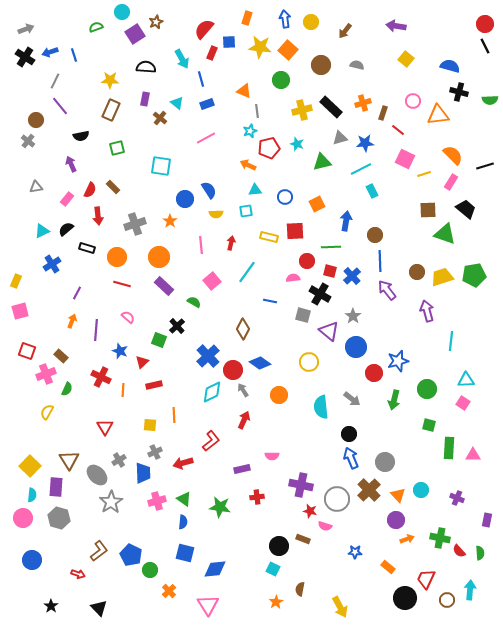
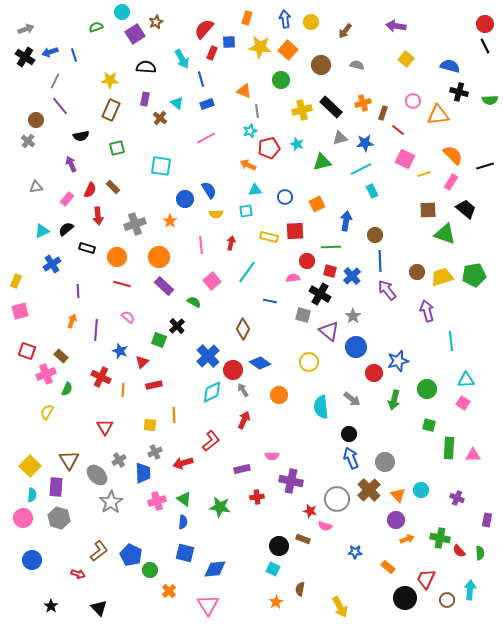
purple line at (77, 293): moved 1 px right, 2 px up; rotated 32 degrees counterclockwise
cyan line at (451, 341): rotated 12 degrees counterclockwise
purple cross at (301, 485): moved 10 px left, 4 px up
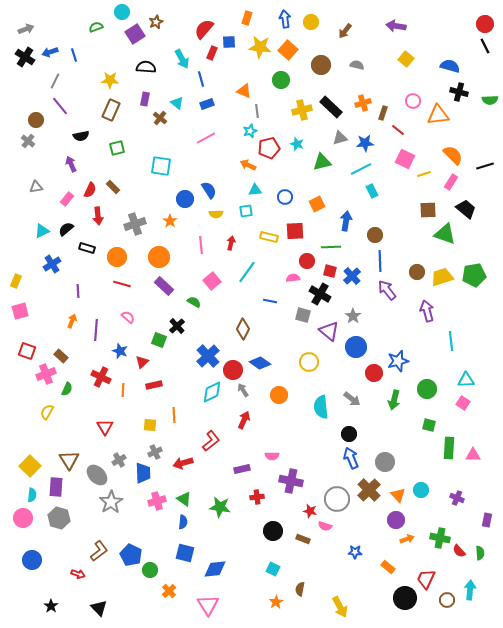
black circle at (279, 546): moved 6 px left, 15 px up
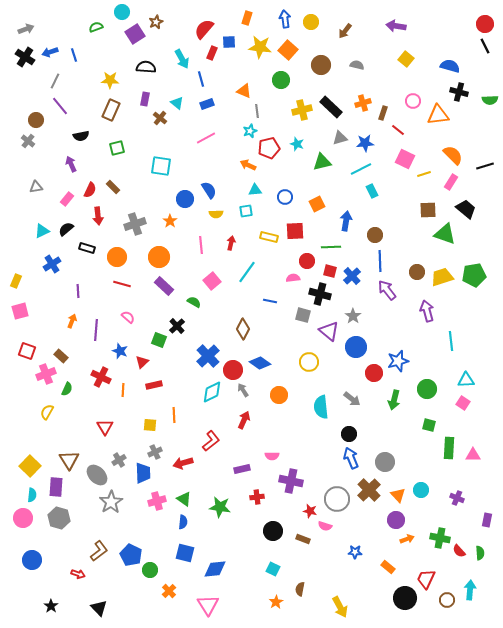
black cross at (320, 294): rotated 15 degrees counterclockwise
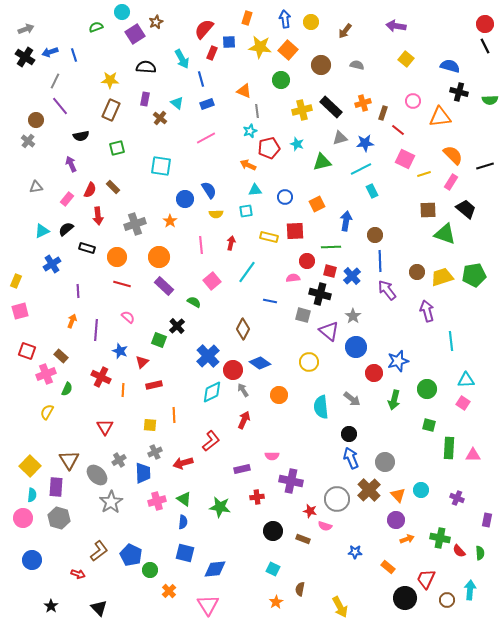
orange triangle at (438, 115): moved 2 px right, 2 px down
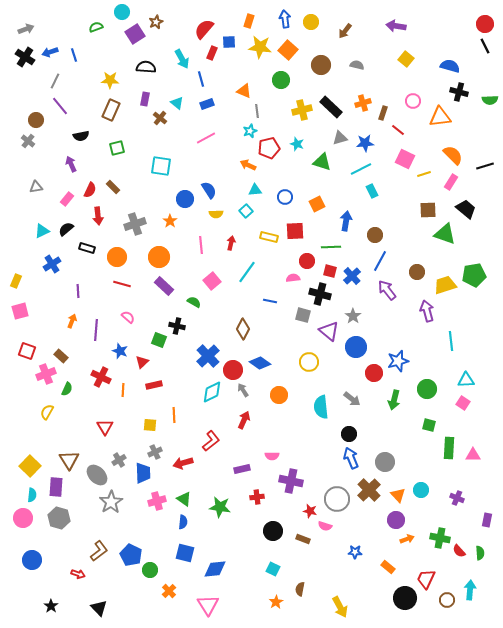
orange rectangle at (247, 18): moved 2 px right, 3 px down
green triangle at (322, 162): rotated 30 degrees clockwise
cyan square at (246, 211): rotated 32 degrees counterclockwise
blue line at (380, 261): rotated 30 degrees clockwise
yellow trapezoid at (442, 277): moved 3 px right, 8 px down
black cross at (177, 326): rotated 35 degrees counterclockwise
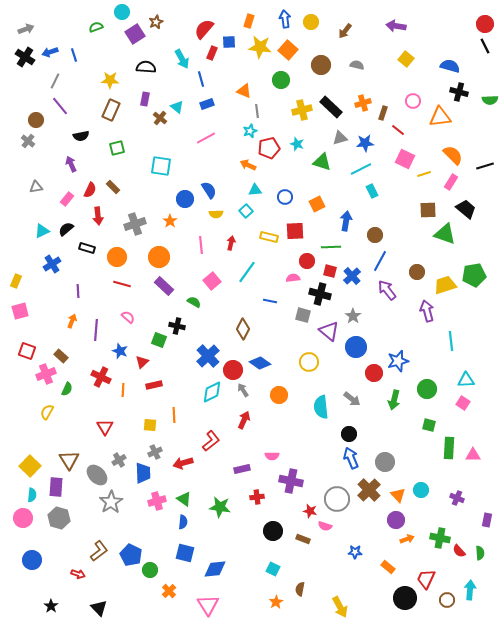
cyan triangle at (177, 103): moved 4 px down
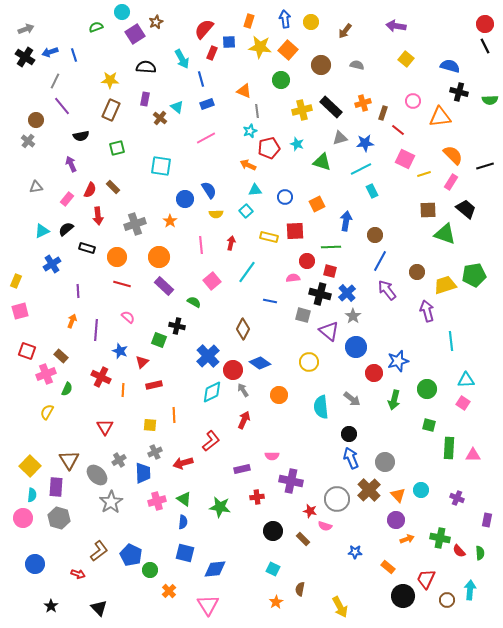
purple line at (60, 106): moved 2 px right
blue cross at (352, 276): moved 5 px left, 17 px down
brown rectangle at (303, 539): rotated 24 degrees clockwise
blue circle at (32, 560): moved 3 px right, 4 px down
black circle at (405, 598): moved 2 px left, 2 px up
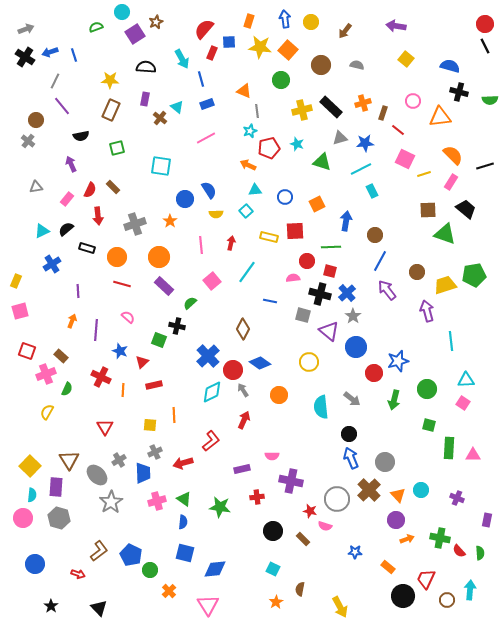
green semicircle at (194, 302): moved 4 px left, 1 px down; rotated 72 degrees counterclockwise
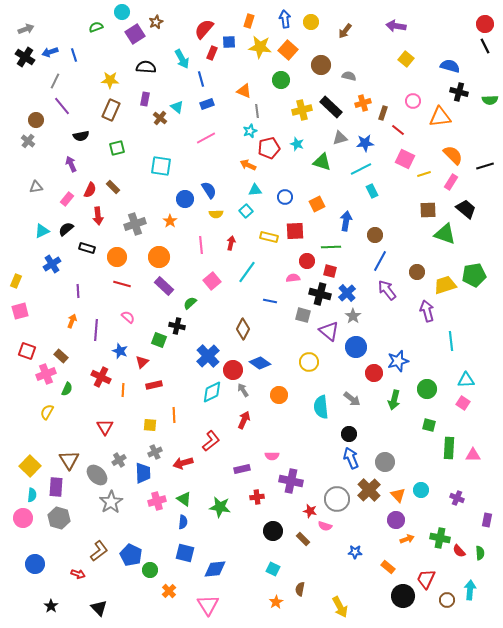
gray semicircle at (357, 65): moved 8 px left, 11 px down
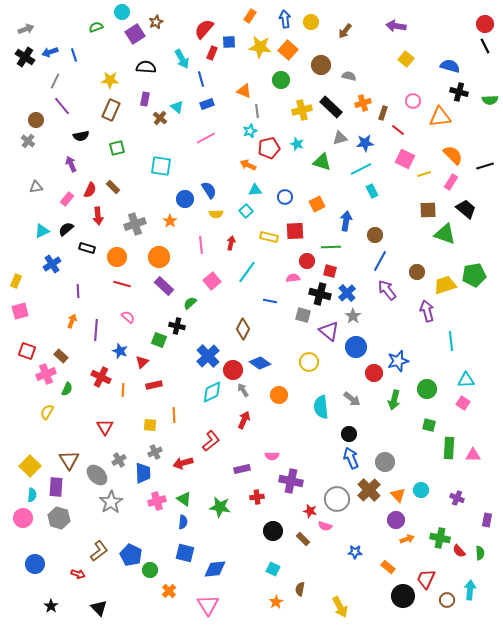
orange rectangle at (249, 21): moved 1 px right, 5 px up; rotated 16 degrees clockwise
